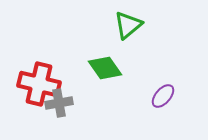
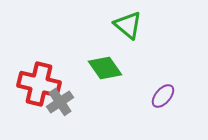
green triangle: rotated 40 degrees counterclockwise
gray cross: moved 1 px right, 1 px up; rotated 24 degrees counterclockwise
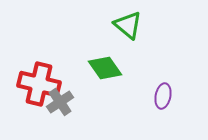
purple ellipse: rotated 30 degrees counterclockwise
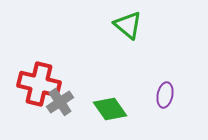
green diamond: moved 5 px right, 41 px down
purple ellipse: moved 2 px right, 1 px up
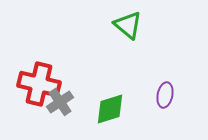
green diamond: rotated 72 degrees counterclockwise
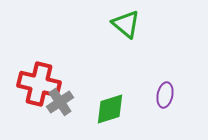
green triangle: moved 2 px left, 1 px up
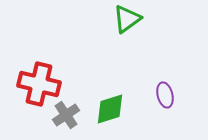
green triangle: moved 1 px right, 5 px up; rotated 44 degrees clockwise
purple ellipse: rotated 25 degrees counterclockwise
gray cross: moved 6 px right, 13 px down
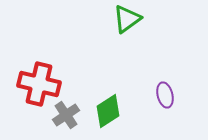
green diamond: moved 2 px left, 2 px down; rotated 16 degrees counterclockwise
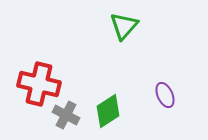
green triangle: moved 3 px left, 7 px down; rotated 12 degrees counterclockwise
purple ellipse: rotated 10 degrees counterclockwise
gray cross: rotated 28 degrees counterclockwise
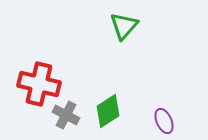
purple ellipse: moved 1 px left, 26 px down
